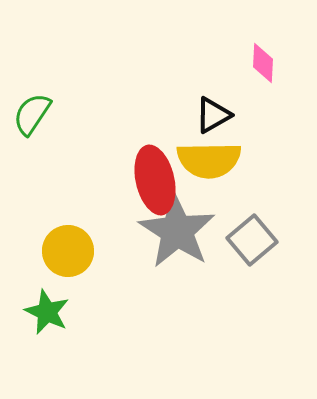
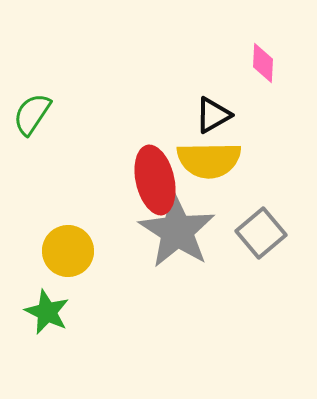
gray square: moved 9 px right, 7 px up
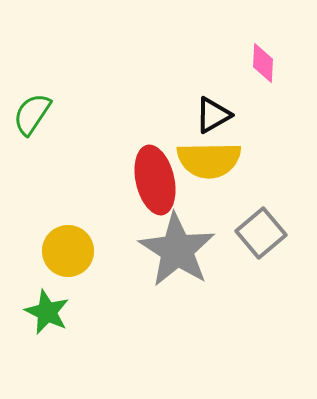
gray star: moved 19 px down
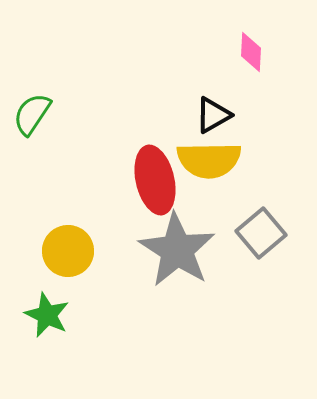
pink diamond: moved 12 px left, 11 px up
green star: moved 3 px down
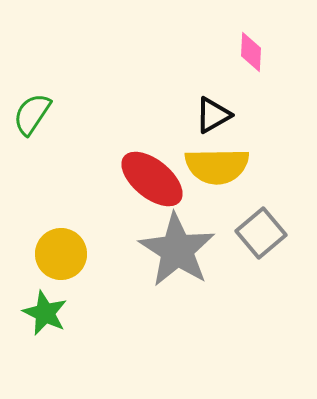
yellow semicircle: moved 8 px right, 6 px down
red ellipse: moved 3 px left, 1 px up; rotated 38 degrees counterclockwise
yellow circle: moved 7 px left, 3 px down
green star: moved 2 px left, 2 px up
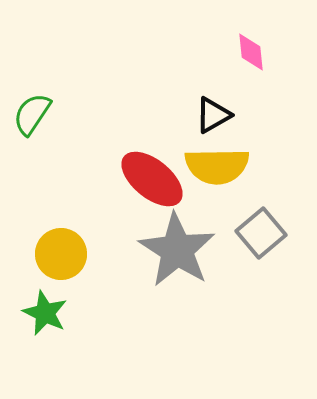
pink diamond: rotated 9 degrees counterclockwise
